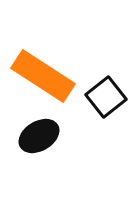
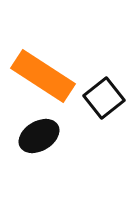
black square: moved 2 px left, 1 px down
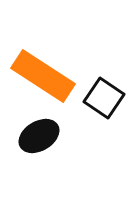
black square: rotated 18 degrees counterclockwise
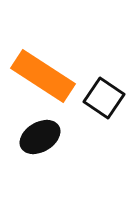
black ellipse: moved 1 px right, 1 px down
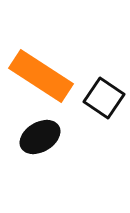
orange rectangle: moved 2 px left
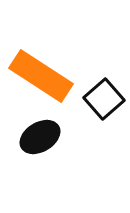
black square: moved 1 px down; rotated 15 degrees clockwise
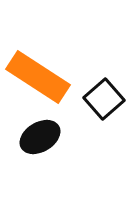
orange rectangle: moved 3 px left, 1 px down
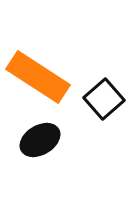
black ellipse: moved 3 px down
